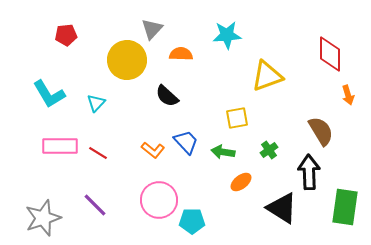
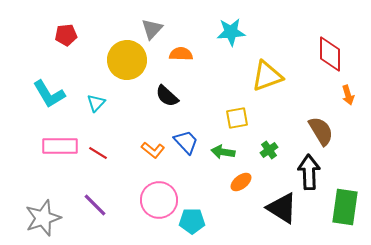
cyan star: moved 4 px right, 3 px up
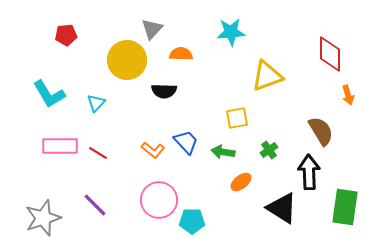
black semicircle: moved 3 px left, 5 px up; rotated 40 degrees counterclockwise
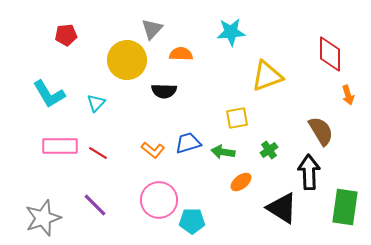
blue trapezoid: moved 2 px right, 1 px down; rotated 64 degrees counterclockwise
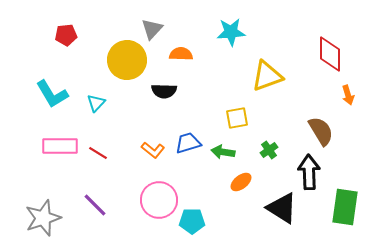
cyan L-shape: moved 3 px right
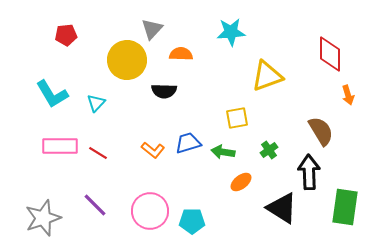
pink circle: moved 9 px left, 11 px down
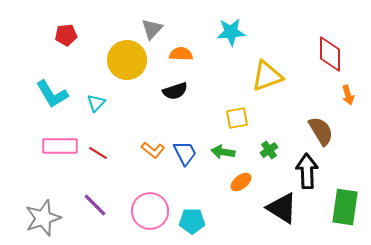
black semicircle: moved 11 px right; rotated 20 degrees counterclockwise
blue trapezoid: moved 3 px left, 10 px down; rotated 80 degrees clockwise
black arrow: moved 2 px left, 1 px up
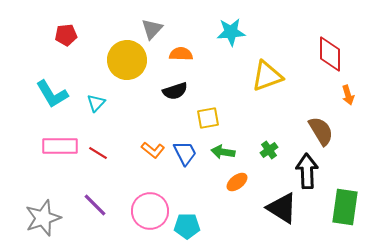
yellow square: moved 29 px left
orange ellipse: moved 4 px left
cyan pentagon: moved 5 px left, 5 px down
